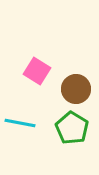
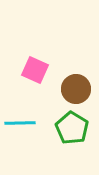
pink square: moved 2 px left, 1 px up; rotated 8 degrees counterclockwise
cyan line: rotated 12 degrees counterclockwise
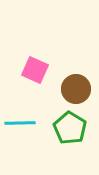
green pentagon: moved 2 px left
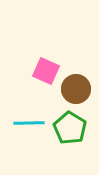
pink square: moved 11 px right, 1 px down
cyan line: moved 9 px right
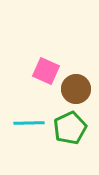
green pentagon: rotated 16 degrees clockwise
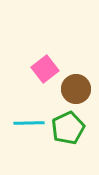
pink square: moved 1 px left, 2 px up; rotated 28 degrees clockwise
green pentagon: moved 2 px left
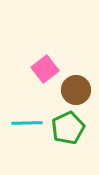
brown circle: moved 1 px down
cyan line: moved 2 px left
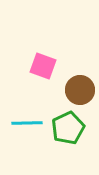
pink square: moved 2 px left, 3 px up; rotated 32 degrees counterclockwise
brown circle: moved 4 px right
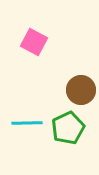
pink square: moved 9 px left, 24 px up; rotated 8 degrees clockwise
brown circle: moved 1 px right
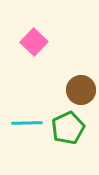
pink square: rotated 16 degrees clockwise
